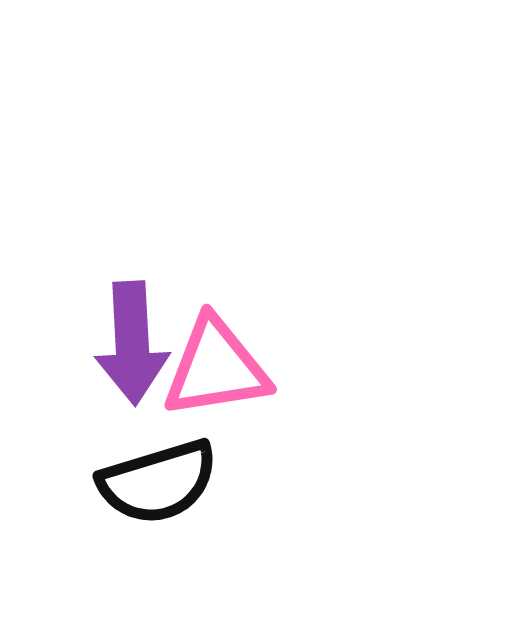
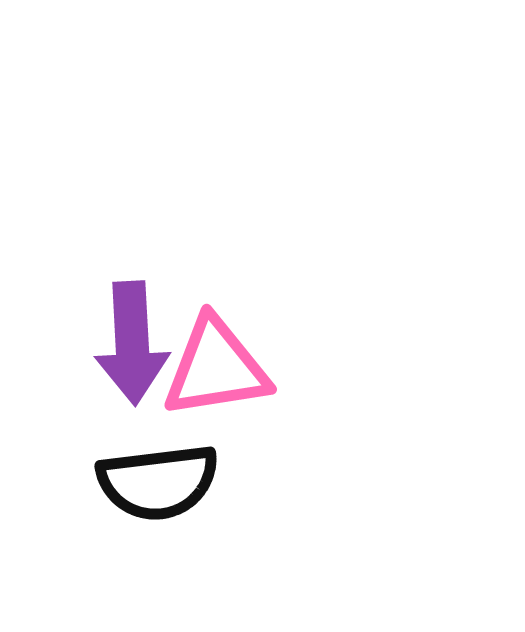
black semicircle: rotated 10 degrees clockwise
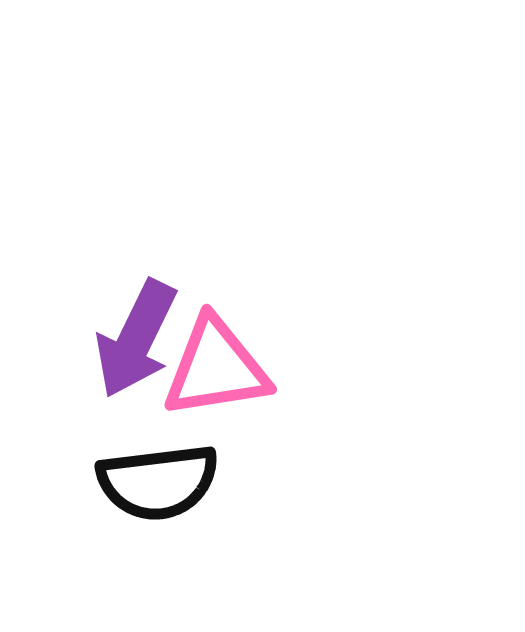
purple arrow: moved 4 px right, 4 px up; rotated 29 degrees clockwise
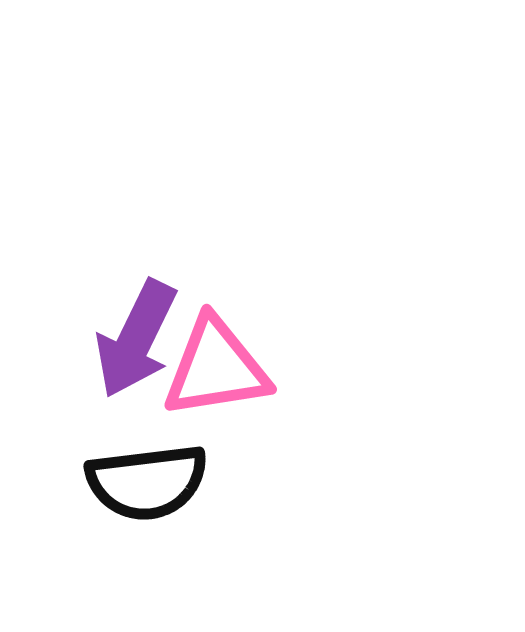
black semicircle: moved 11 px left
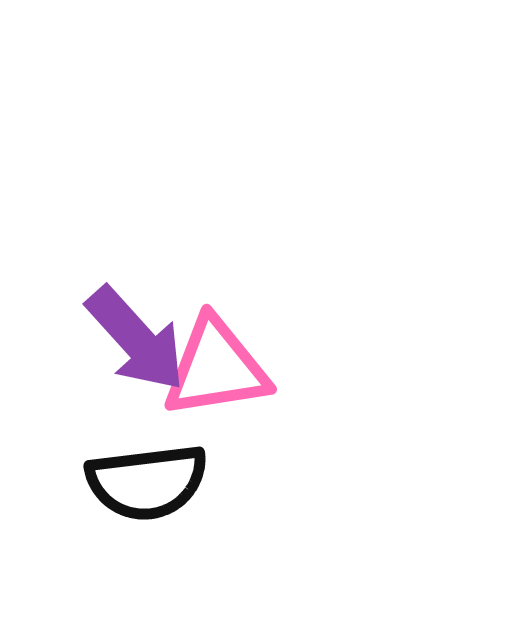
purple arrow: rotated 68 degrees counterclockwise
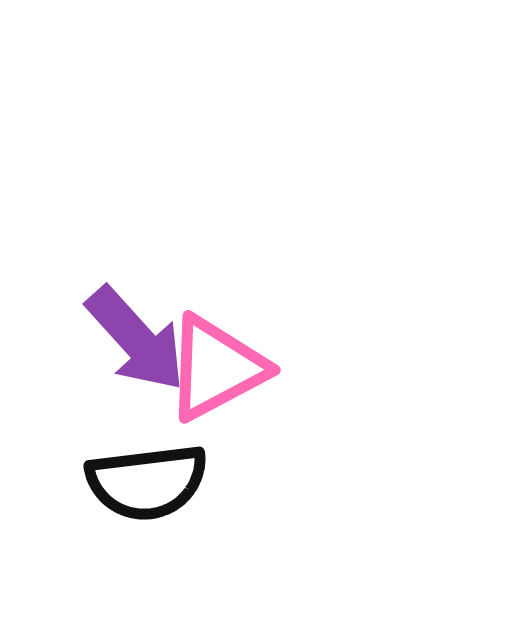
pink triangle: rotated 19 degrees counterclockwise
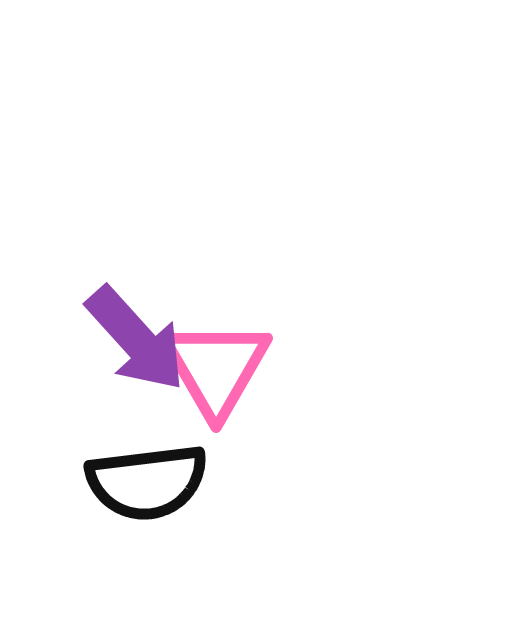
pink triangle: rotated 32 degrees counterclockwise
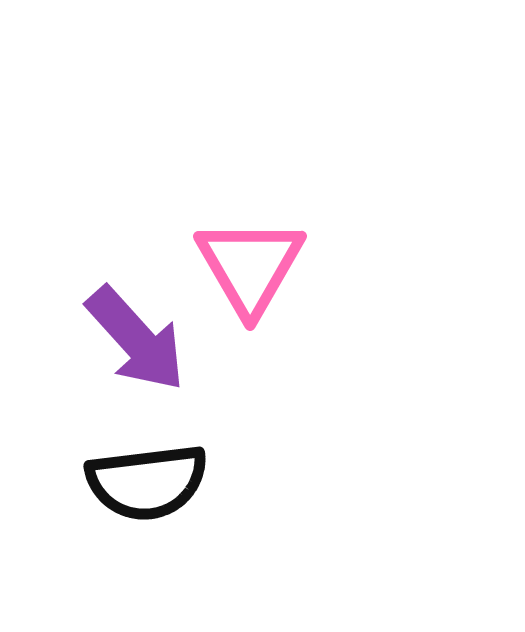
pink triangle: moved 34 px right, 102 px up
